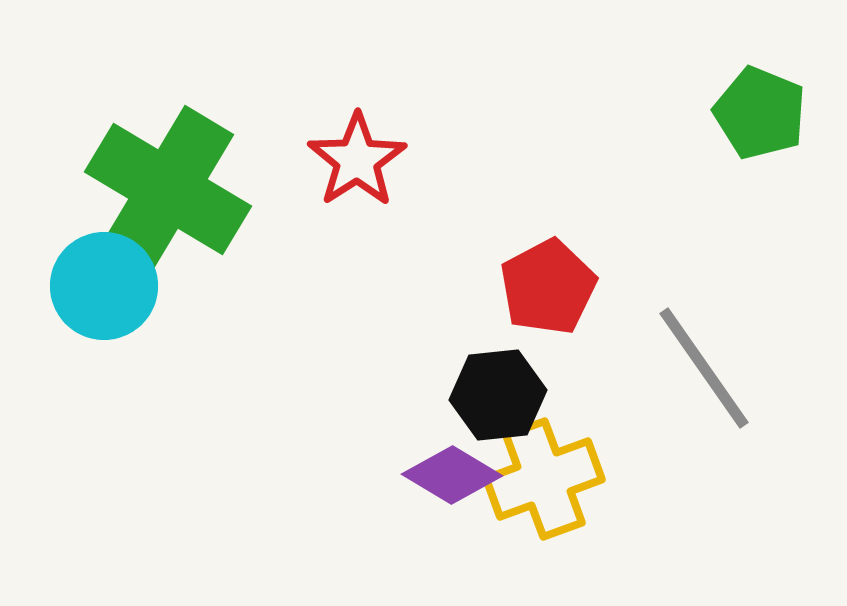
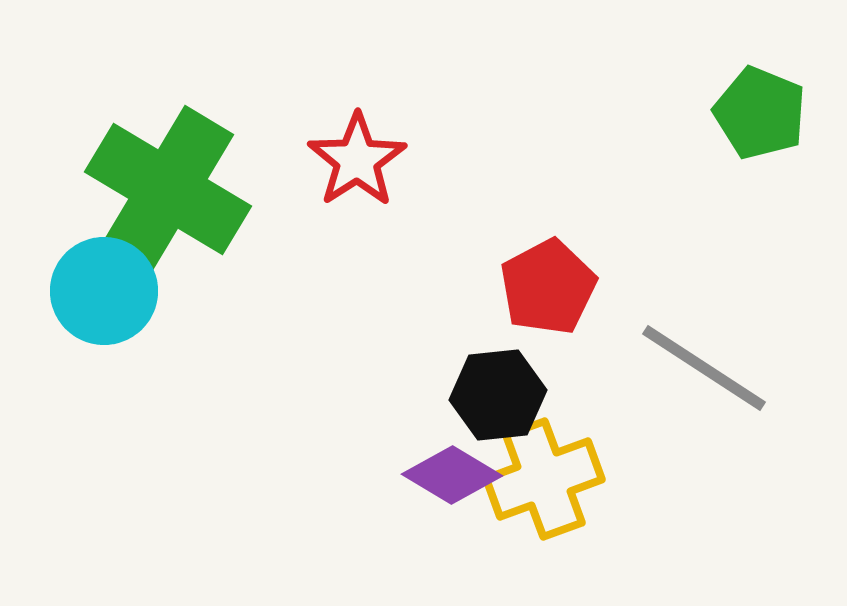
cyan circle: moved 5 px down
gray line: rotated 22 degrees counterclockwise
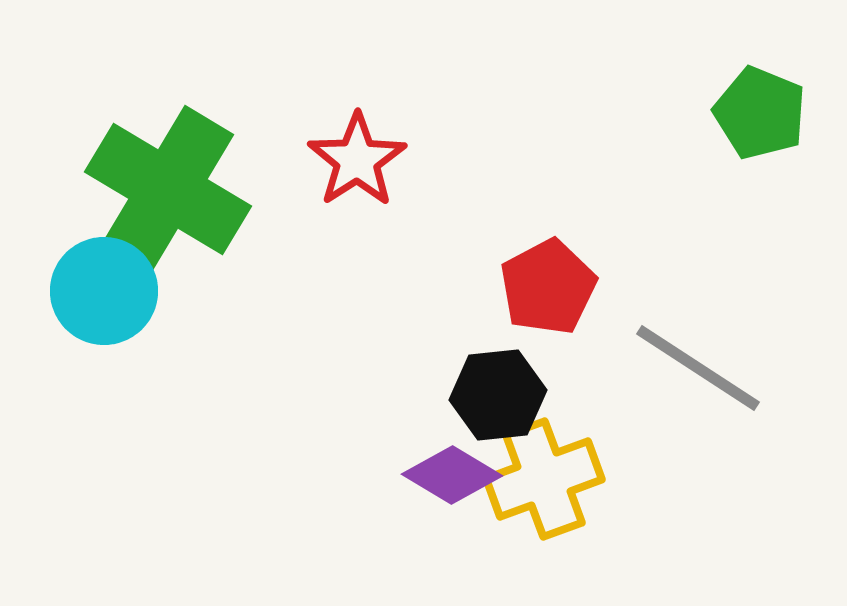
gray line: moved 6 px left
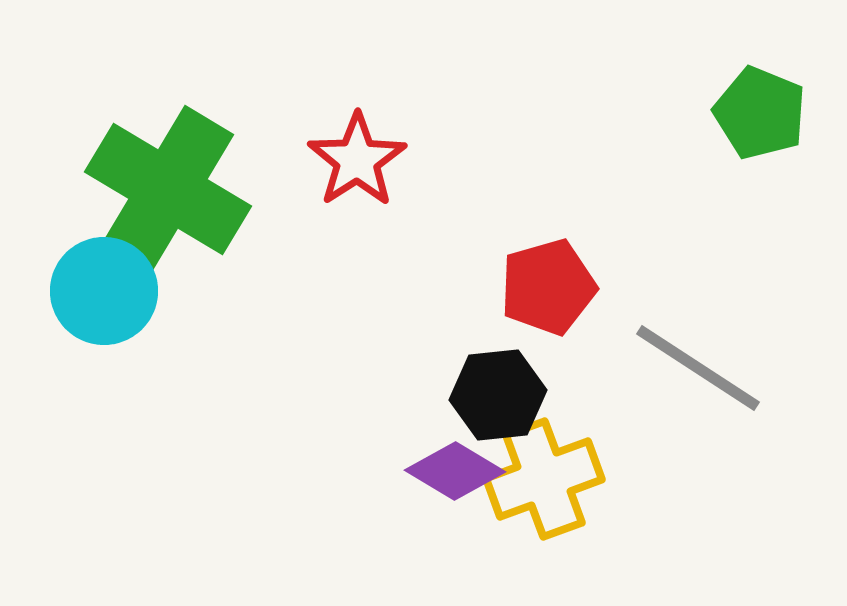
red pentagon: rotated 12 degrees clockwise
purple diamond: moved 3 px right, 4 px up
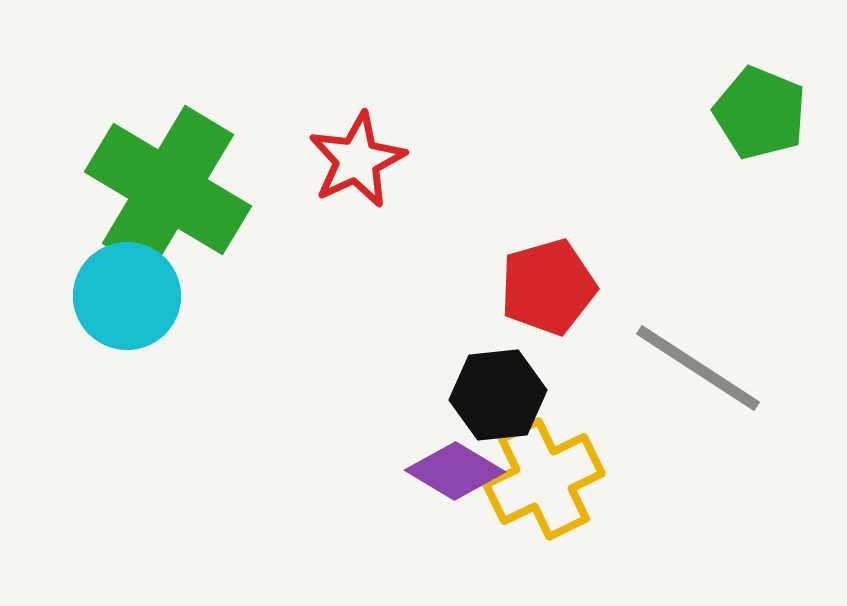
red star: rotated 8 degrees clockwise
cyan circle: moved 23 px right, 5 px down
yellow cross: rotated 6 degrees counterclockwise
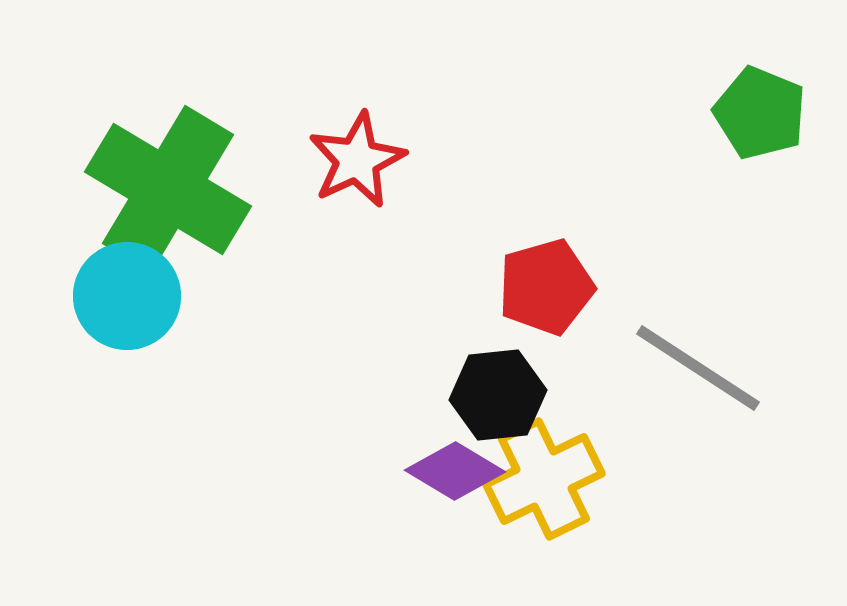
red pentagon: moved 2 px left
